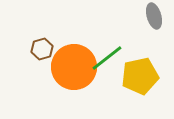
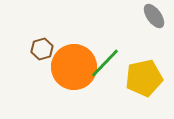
gray ellipse: rotated 20 degrees counterclockwise
green line: moved 2 px left, 5 px down; rotated 8 degrees counterclockwise
yellow pentagon: moved 4 px right, 2 px down
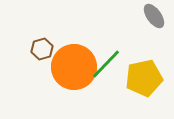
green line: moved 1 px right, 1 px down
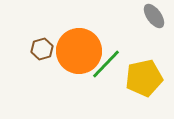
orange circle: moved 5 px right, 16 px up
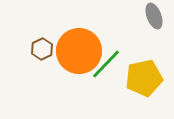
gray ellipse: rotated 15 degrees clockwise
brown hexagon: rotated 10 degrees counterclockwise
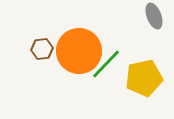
brown hexagon: rotated 20 degrees clockwise
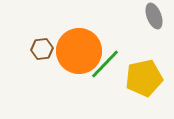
green line: moved 1 px left
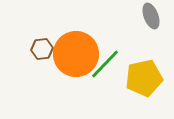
gray ellipse: moved 3 px left
orange circle: moved 3 px left, 3 px down
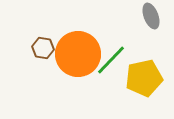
brown hexagon: moved 1 px right, 1 px up; rotated 15 degrees clockwise
orange circle: moved 2 px right
green line: moved 6 px right, 4 px up
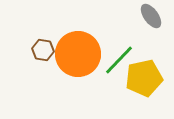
gray ellipse: rotated 15 degrees counterclockwise
brown hexagon: moved 2 px down
green line: moved 8 px right
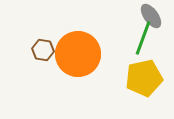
green line: moved 24 px right, 22 px up; rotated 24 degrees counterclockwise
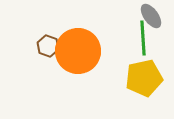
green line: rotated 24 degrees counterclockwise
brown hexagon: moved 5 px right, 4 px up; rotated 10 degrees clockwise
orange circle: moved 3 px up
